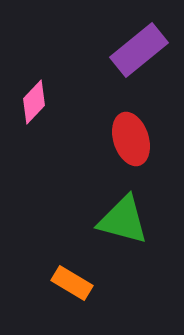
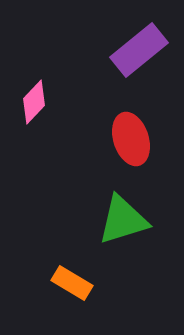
green triangle: rotated 32 degrees counterclockwise
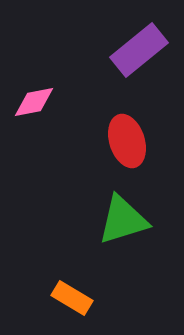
pink diamond: rotated 36 degrees clockwise
red ellipse: moved 4 px left, 2 px down
orange rectangle: moved 15 px down
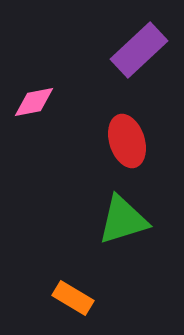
purple rectangle: rotated 4 degrees counterclockwise
orange rectangle: moved 1 px right
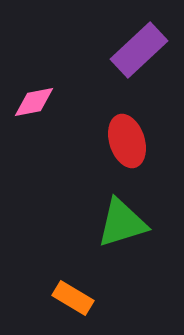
green triangle: moved 1 px left, 3 px down
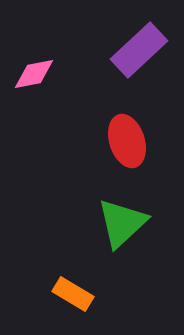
pink diamond: moved 28 px up
green triangle: rotated 26 degrees counterclockwise
orange rectangle: moved 4 px up
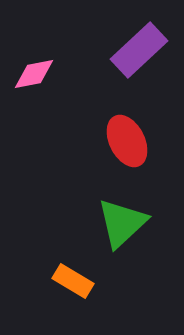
red ellipse: rotated 9 degrees counterclockwise
orange rectangle: moved 13 px up
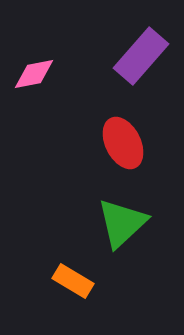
purple rectangle: moved 2 px right, 6 px down; rotated 6 degrees counterclockwise
red ellipse: moved 4 px left, 2 px down
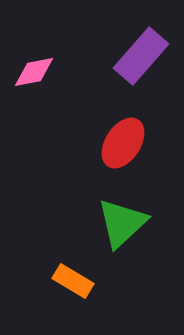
pink diamond: moved 2 px up
red ellipse: rotated 60 degrees clockwise
